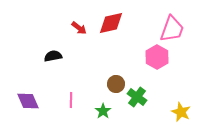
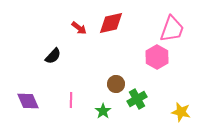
black semicircle: rotated 144 degrees clockwise
green cross: moved 2 px down; rotated 24 degrees clockwise
yellow star: rotated 12 degrees counterclockwise
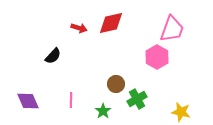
red arrow: rotated 21 degrees counterclockwise
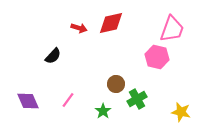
pink hexagon: rotated 15 degrees counterclockwise
pink line: moved 3 px left; rotated 35 degrees clockwise
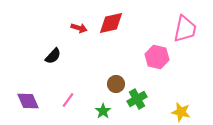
pink trapezoid: moved 13 px right; rotated 8 degrees counterclockwise
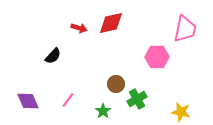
pink hexagon: rotated 15 degrees counterclockwise
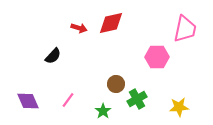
yellow star: moved 2 px left, 5 px up; rotated 18 degrees counterclockwise
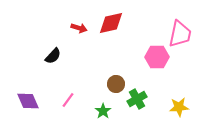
pink trapezoid: moved 5 px left, 5 px down
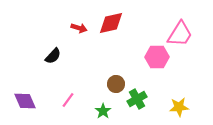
pink trapezoid: rotated 20 degrees clockwise
purple diamond: moved 3 px left
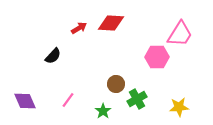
red diamond: rotated 16 degrees clockwise
red arrow: rotated 49 degrees counterclockwise
